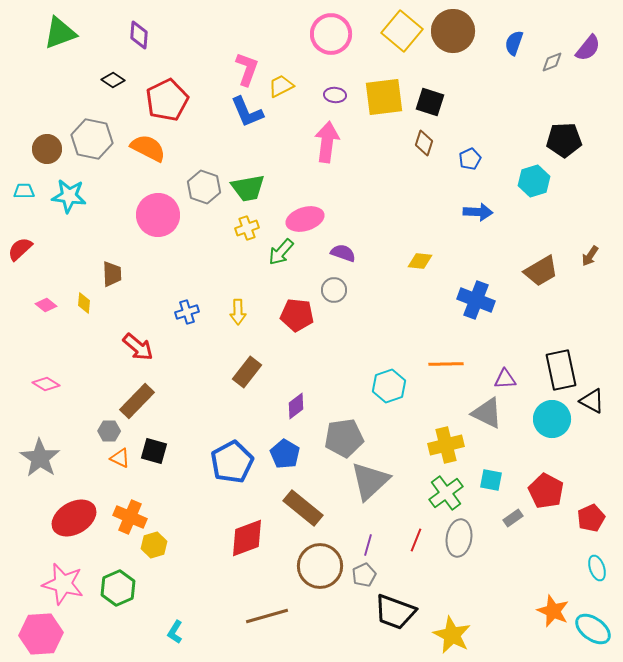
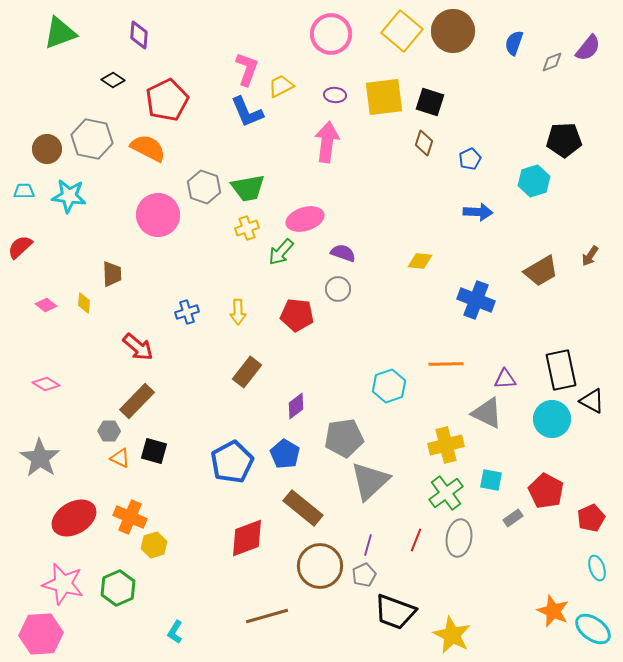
red semicircle at (20, 249): moved 2 px up
gray circle at (334, 290): moved 4 px right, 1 px up
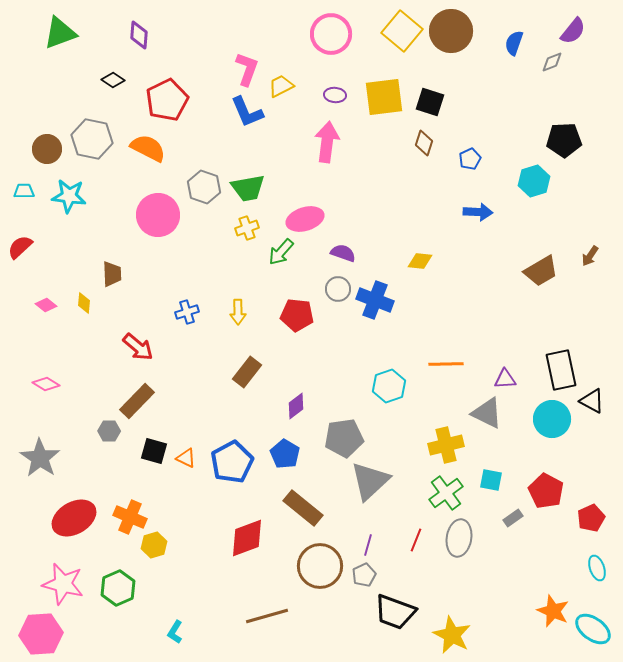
brown circle at (453, 31): moved 2 px left
purple semicircle at (588, 48): moved 15 px left, 17 px up
blue cross at (476, 300): moved 101 px left
orange triangle at (120, 458): moved 66 px right
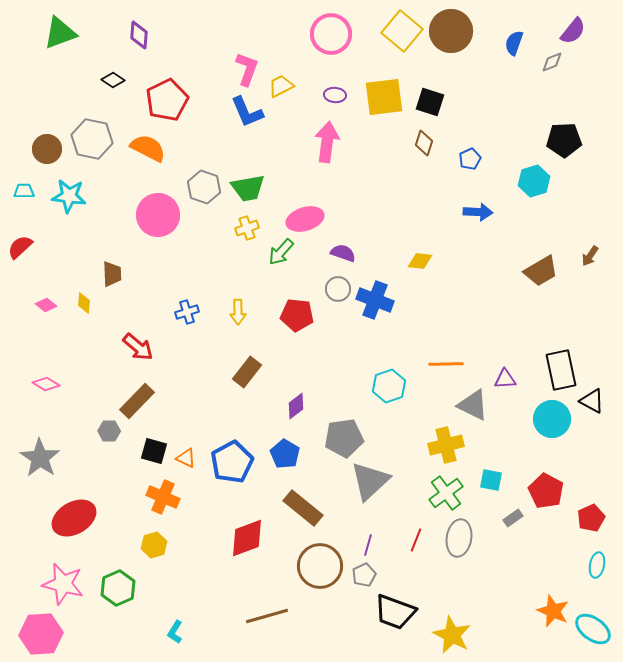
gray triangle at (487, 413): moved 14 px left, 8 px up
orange cross at (130, 517): moved 33 px right, 20 px up
cyan ellipse at (597, 568): moved 3 px up; rotated 30 degrees clockwise
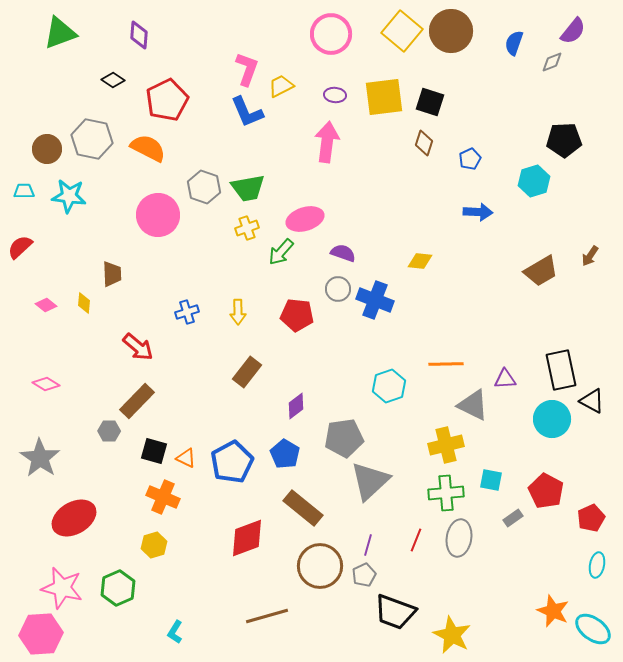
green cross at (446, 493): rotated 32 degrees clockwise
pink star at (63, 584): moved 1 px left, 4 px down
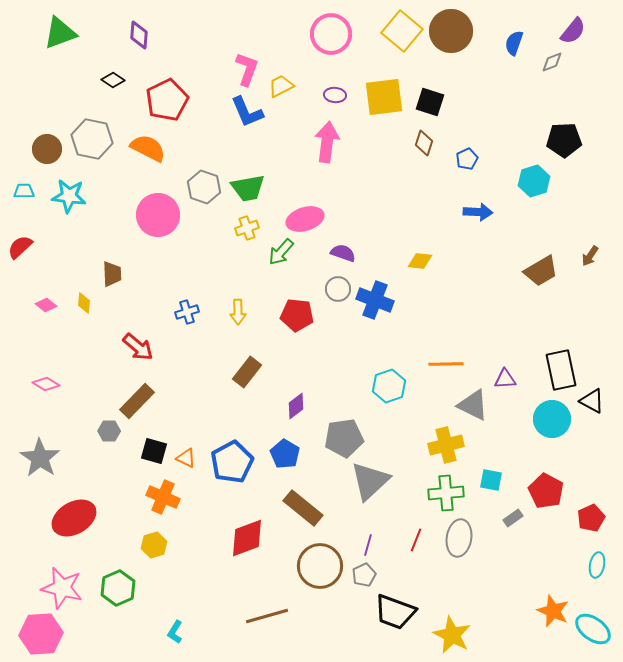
blue pentagon at (470, 159): moved 3 px left
